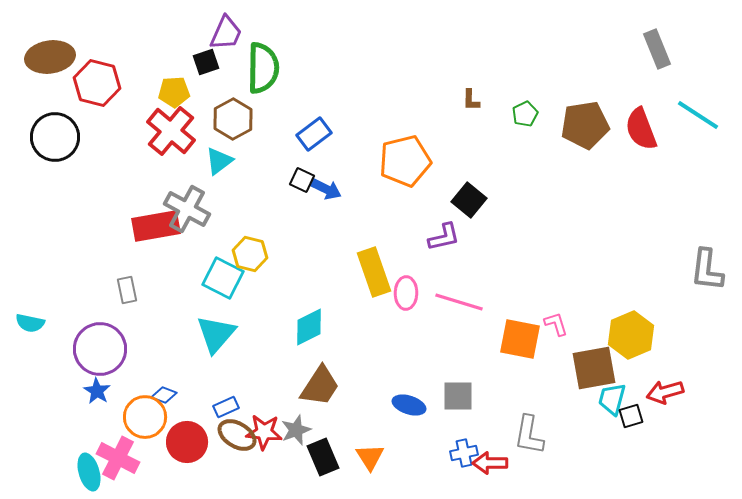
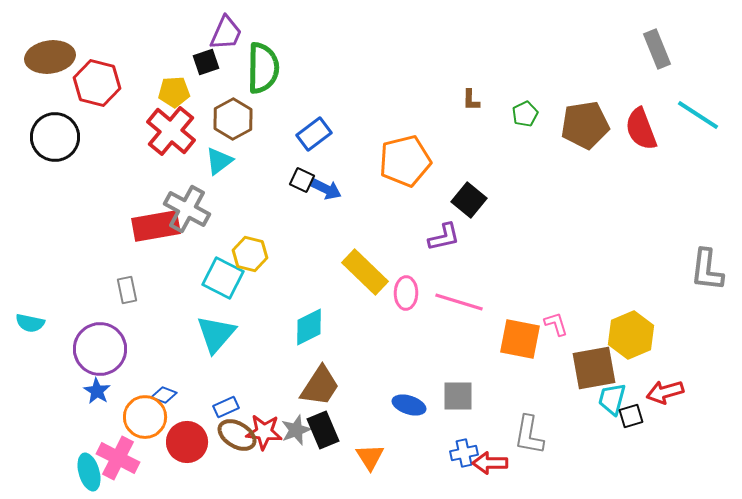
yellow rectangle at (374, 272): moved 9 px left; rotated 27 degrees counterclockwise
black rectangle at (323, 457): moved 27 px up
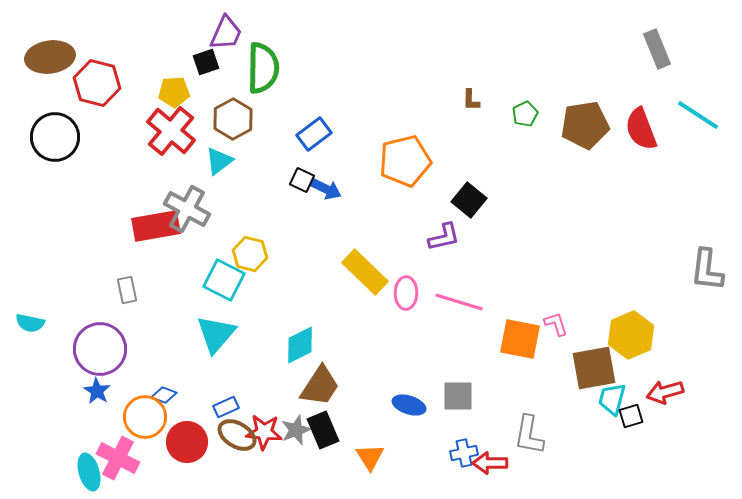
cyan square at (223, 278): moved 1 px right, 2 px down
cyan diamond at (309, 327): moved 9 px left, 18 px down
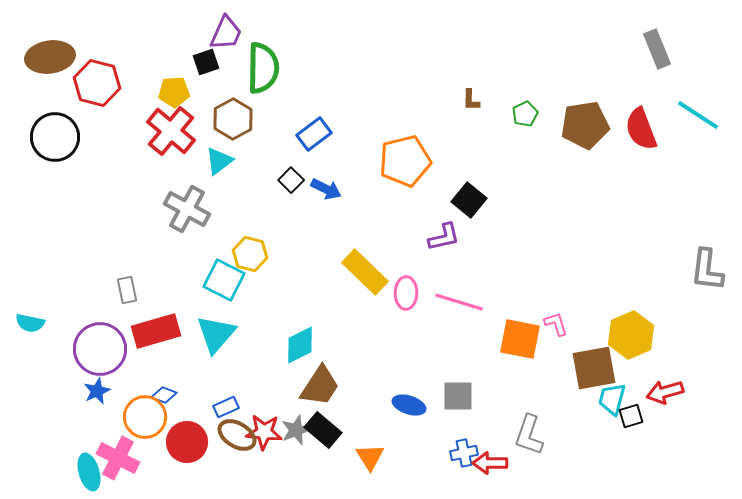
black square at (302, 180): moved 11 px left; rotated 20 degrees clockwise
red rectangle at (156, 226): moved 105 px down; rotated 6 degrees counterclockwise
blue star at (97, 391): rotated 16 degrees clockwise
black rectangle at (323, 430): rotated 27 degrees counterclockwise
gray L-shape at (529, 435): rotated 9 degrees clockwise
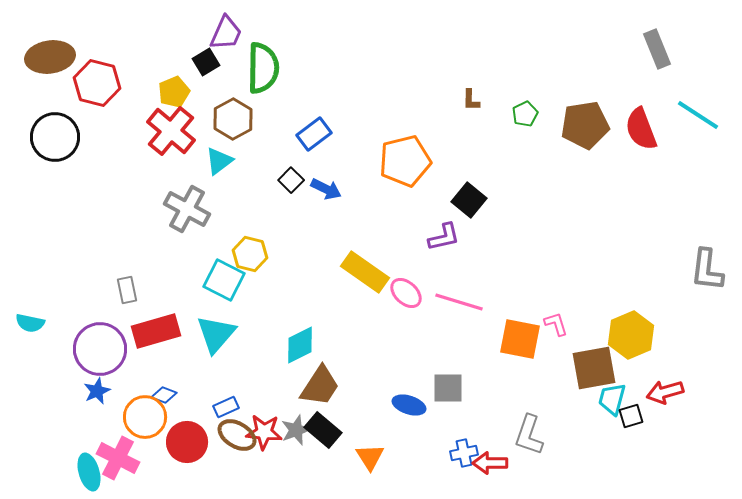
black square at (206, 62): rotated 12 degrees counterclockwise
yellow pentagon at (174, 92): rotated 20 degrees counterclockwise
yellow rectangle at (365, 272): rotated 9 degrees counterclockwise
pink ellipse at (406, 293): rotated 48 degrees counterclockwise
gray square at (458, 396): moved 10 px left, 8 px up
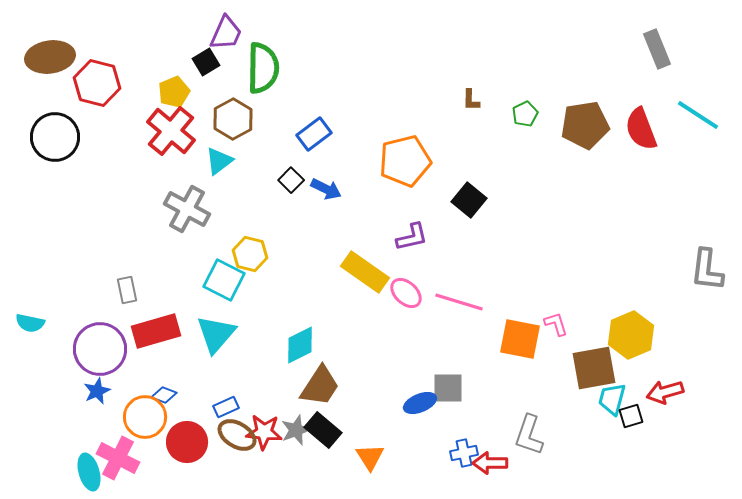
purple L-shape at (444, 237): moved 32 px left
blue ellipse at (409, 405): moved 11 px right, 2 px up; rotated 40 degrees counterclockwise
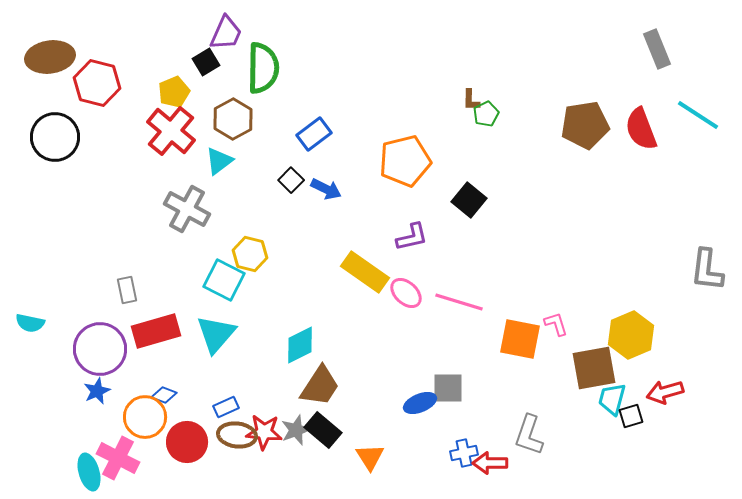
green pentagon at (525, 114): moved 39 px left
brown ellipse at (237, 435): rotated 24 degrees counterclockwise
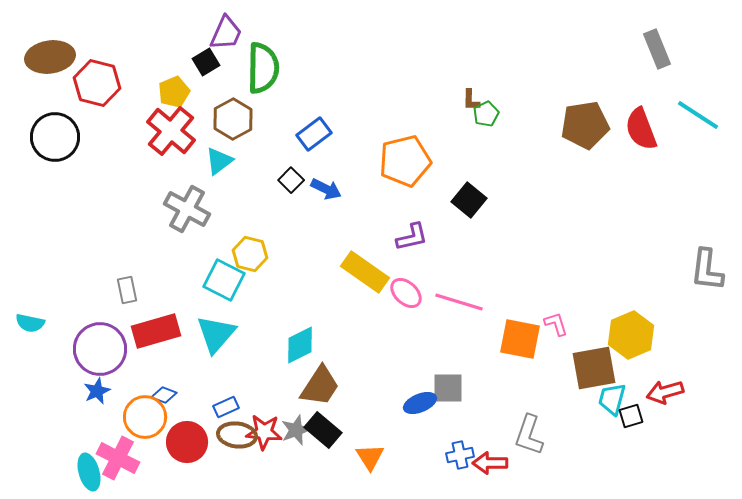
blue cross at (464, 453): moved 4 px left, 2 px down
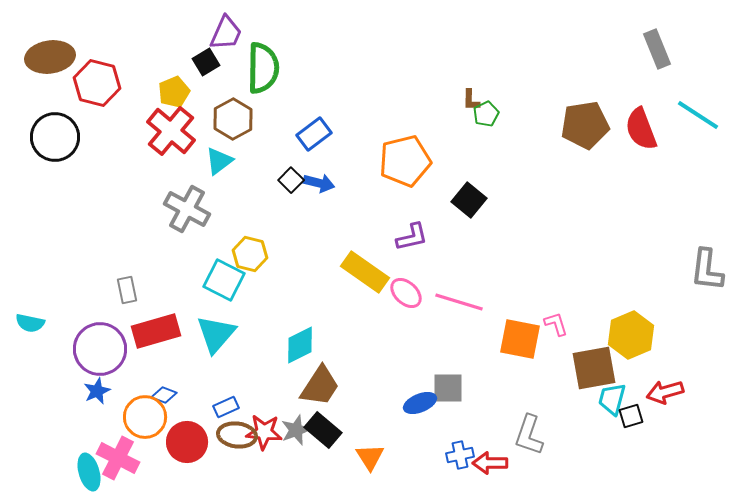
blue arrow at (326, 189): moved 7 px left, 6 px up; rotated 12 degrees counterclockwise
